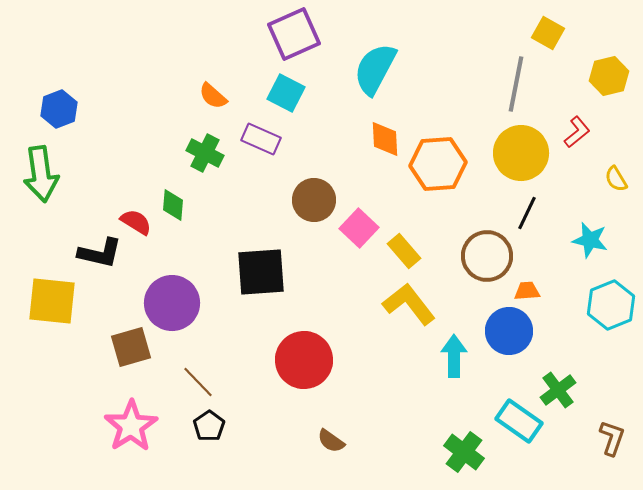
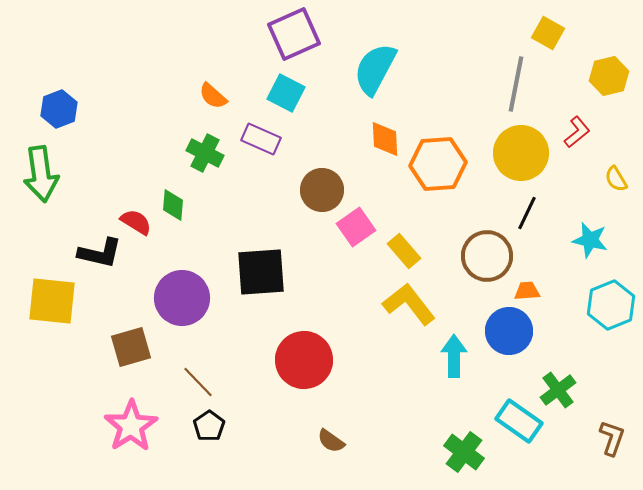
brown circle at (314, 200): moved 8 px right, 10 px up
pink square at (359, 228): moved 3 px left, 1 px up; rotated 12 degrees clockwise
purple circle at (172, 303): moved 10 px right, 5 px up
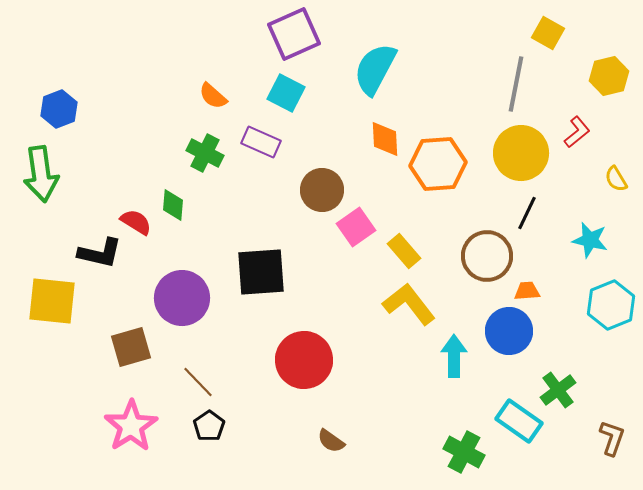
purple rectangle at (261, 139): moved 3 px down
green cross at (464, 452): rotated 9 degrees counterclockwise
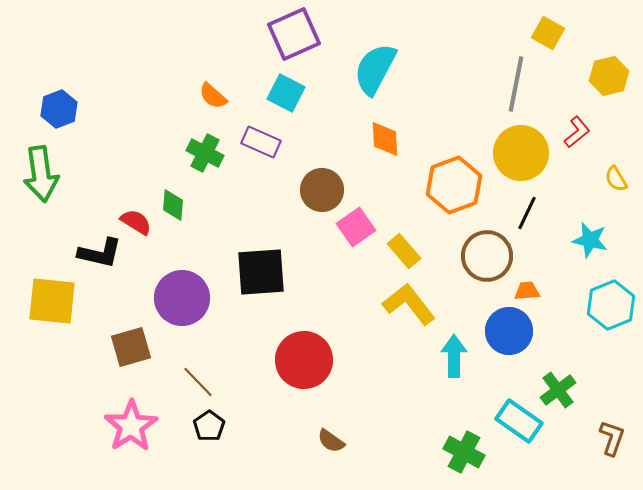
orange hexagon at (438, 164): moved 16 px right, 21 px down; rotated 16 degrees counterclockwise
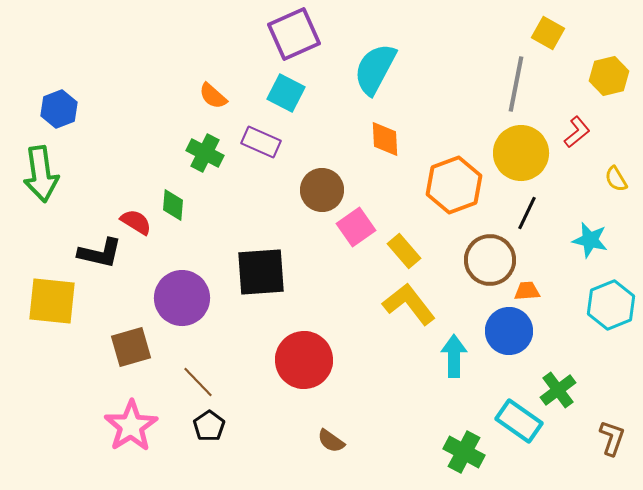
brown circle at (487, 256): moved 3 px right, 4 px down
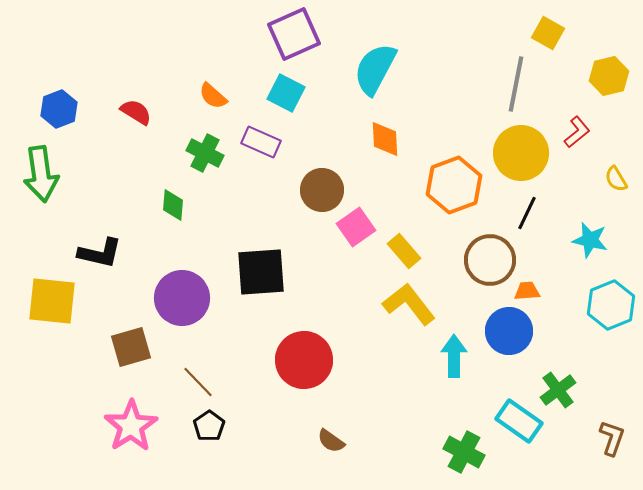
red semicircle at (136, 222): moved 110 px up
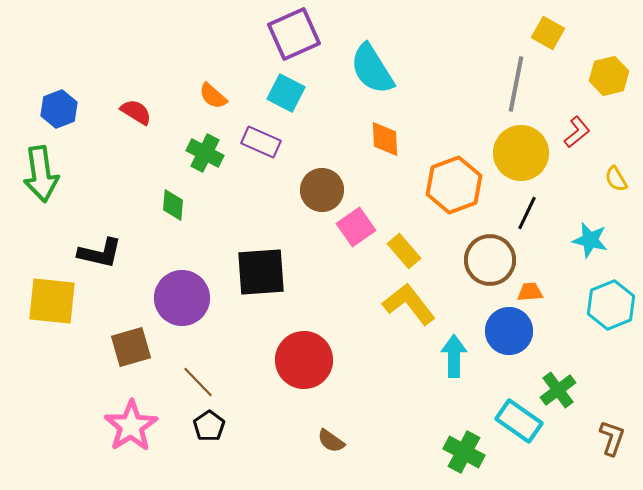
cyan semicircle at (375, 69): moved 3 px left; rotated 60 degrees counterclockwise
orange trapezoid at (527, 291): moved 3 px right, 1 px down
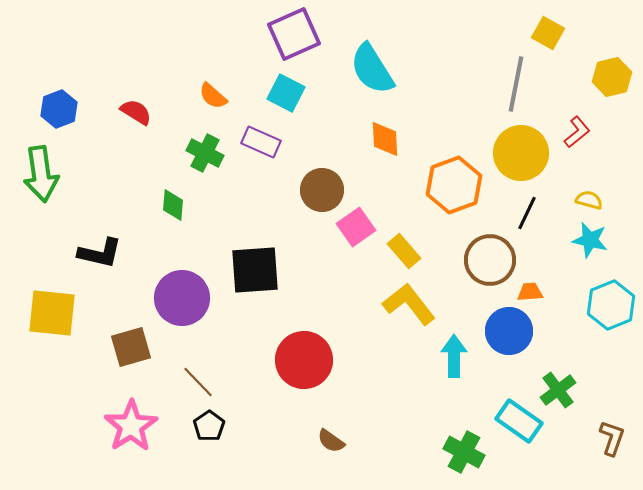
yellow hexagon at (609, 76): moved 3 px right, 1 px down
yellow semicircle at (616, 179): moved 27 px left, 21 px down; rotated 136 degrees clockwise
black square at (261, 272): moved 6 px left, 2 px up
yellow square at (52, 301): moved 12 px down
